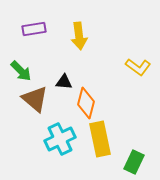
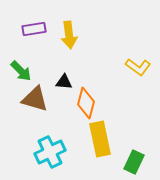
yellow arrow: moved 10 px left, 1 px up
brown triangle: rotated 24 degrees counterclockwise
cyan cross: moved 10 px left, 13 px down
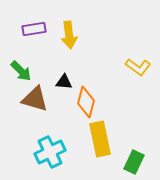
orange diamond: moved 1 px up
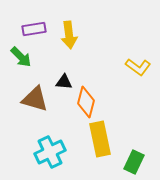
green arrow: moved 14 px up
